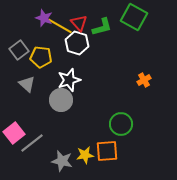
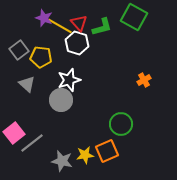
orange square: rotated 20 degrees counterclockwise
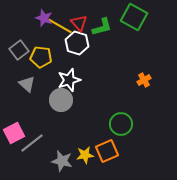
pink square: rotated 10 degrees clockwise
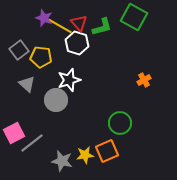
gray circle: moved 5 px left
green circle: moved 1 px left, 1 px up
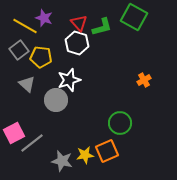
yellow line: moved 35 px left
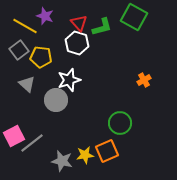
purple star: moved 1 px right, 2 px up
pink square: moved 3 px down
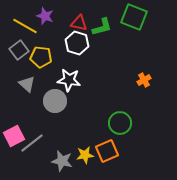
green square: rotated 8 degrees counterclockwise
red triangle: rotated 36 degrees counterclockwise
white star: rotated 25 degrees clockwise
gray circle: moved 1 px left, 1 px down
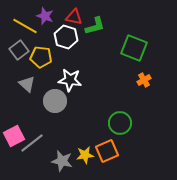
green square: moved 31 px down
red triangle: moved 5 px left, 6 px up
green L-shape: moved 7 px left, 1 px up
white hexagon: moved 11 px left, 6 px up
white star: moved 1 px right
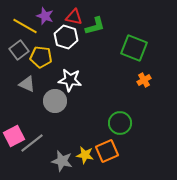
gray triangle: rotated 18 degrees counterclockwise
yellow star: rotated 18 degrees clockwise
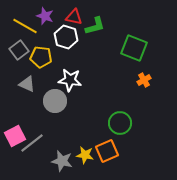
pink square: moved 1 px right
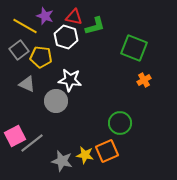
gray circle: moved 1 px right
